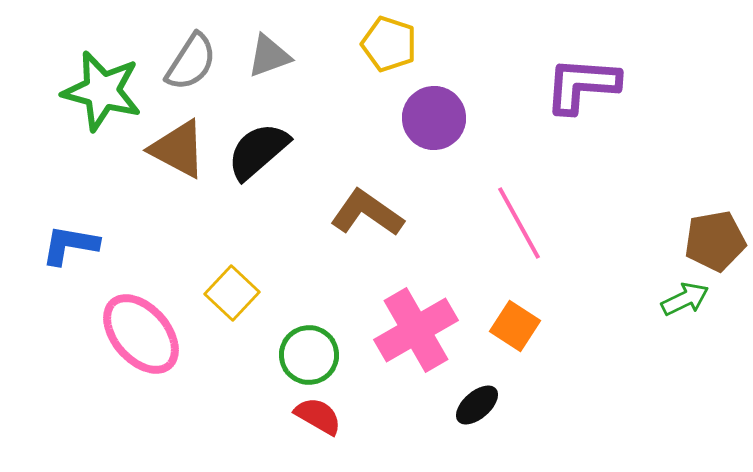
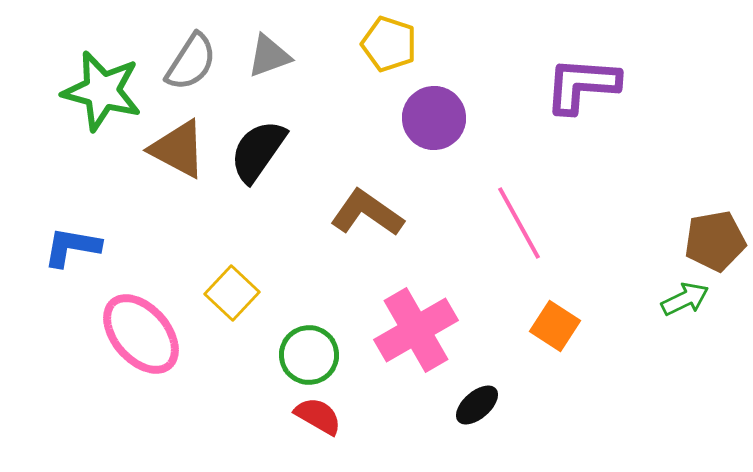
black semicircle: rotated 14 degrees counterclockwise
blue L-shape: moved 2 px right, 2 px down
orange square: moved 40 px right
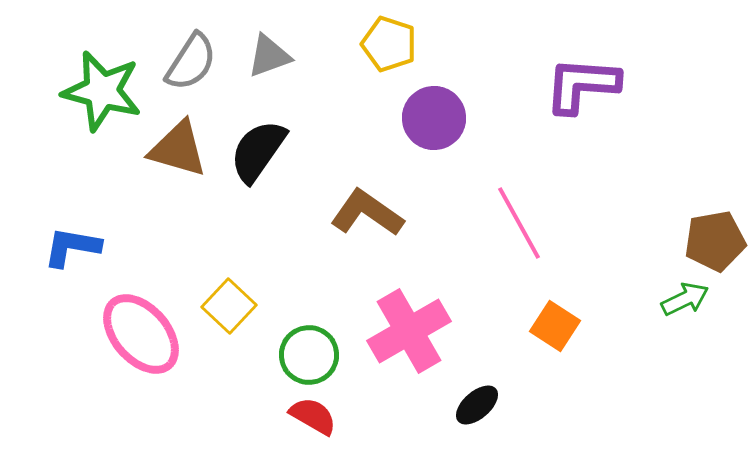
brown triangle: rotated 12 degrees counterclockwise
yellow square: moved 3 px left, 13 px down
pink cross: moved 7 px left, 1 px down
red semicircle: moved 5 px left
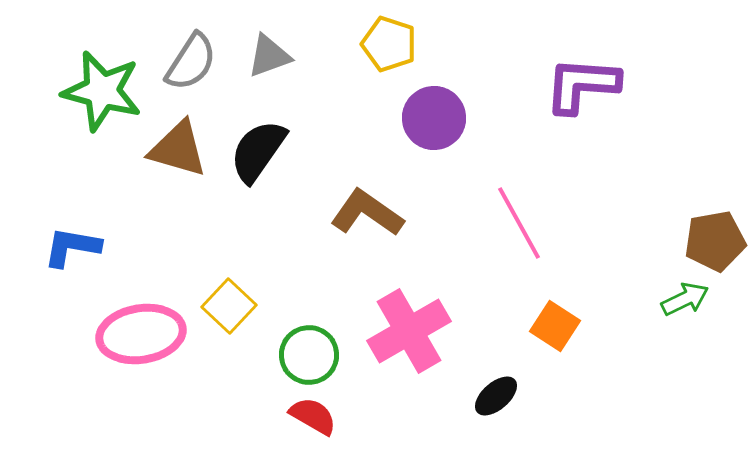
pink ellipse: rotated 58 degrees counterclockwise
black ellipse: moved 19 px right, 9 px up
